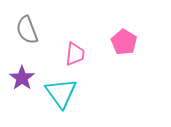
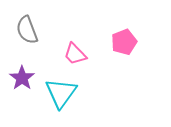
pink pentagon: rotated 20 degrees clockwise
pink trapezoid: rotated 130 degrees clockwise
cyan triangle: rotated 12 degrees clockwise
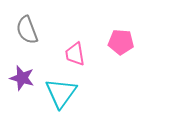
pink pentagon: moved 3 px left; rotated 25 degrees clockwise
pink trapezoid: rotated 35 degrees clockwise
purple star: rotated 20 degrees counterclockwise
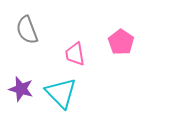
pink pentagon: rotated 30 degrees clockwise
purple star: moved 1 px left, 11 px down
cyan triangle: rotated 20 degrees counterclockwise
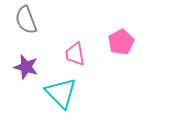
gray semicircle: moved 1 px left, 10 px up
pink pentagon: rotated 10 degrees clockwise
purple star: moved 5 px right, 22 px up
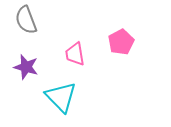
cyan triangle: moved 4 px down
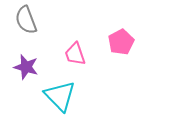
pink trapezoid: rotated 10 degrees counterclockwise
cyan triangle: moved 1 px left, 1 px up
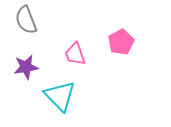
purple star: rotated 25 degrees counterclockwise
